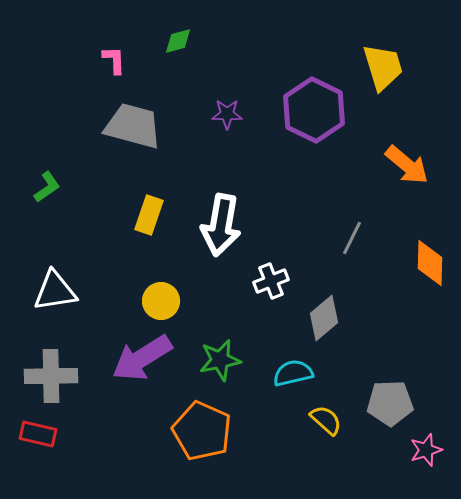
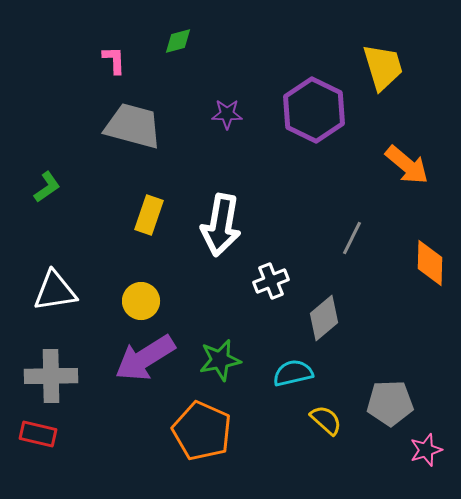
yellow circle: moved 20 px left
purple arrow: moved 3 px right
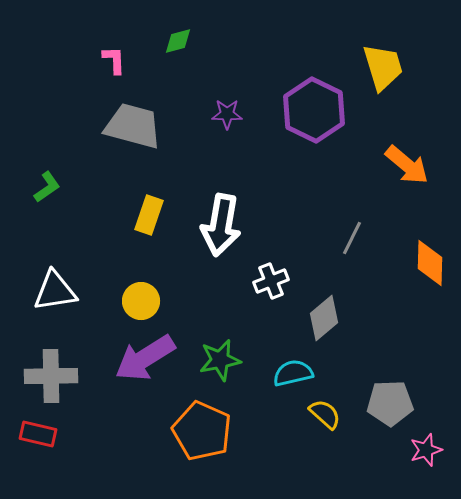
yellow semicircle: moved 1 px left, 6 px up
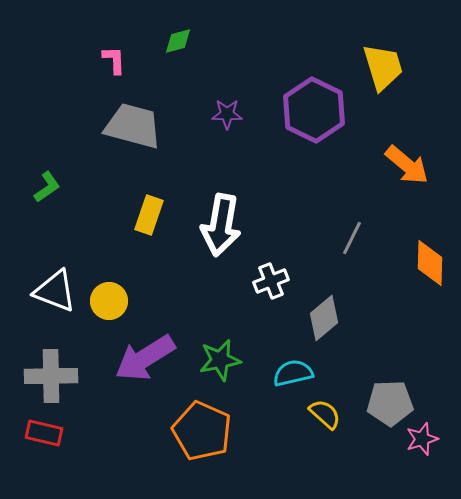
white triangle: rotated 30 degrees clockwise
yellow circle: moved 32 px left
red rectangle: moved 6 px right, 1 px up
pink star: moved 4 px left, 11 px up
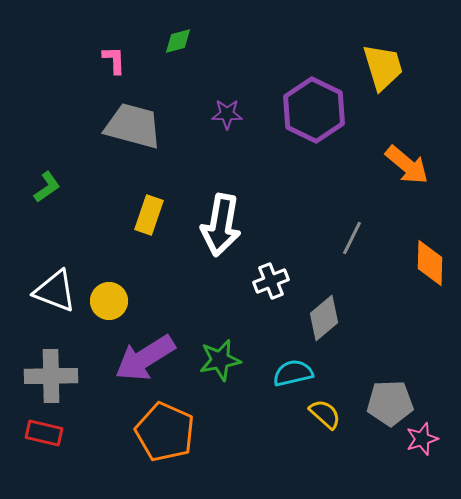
orange pentagon: moved 37 px left, 1 px down
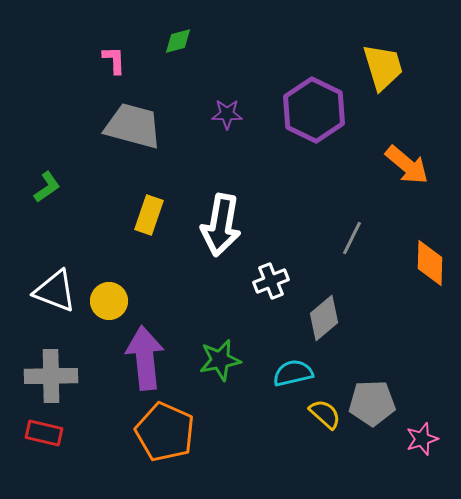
purple arrow: rotated 116 degrees clockwise
gray pentagon: moved 18 px left
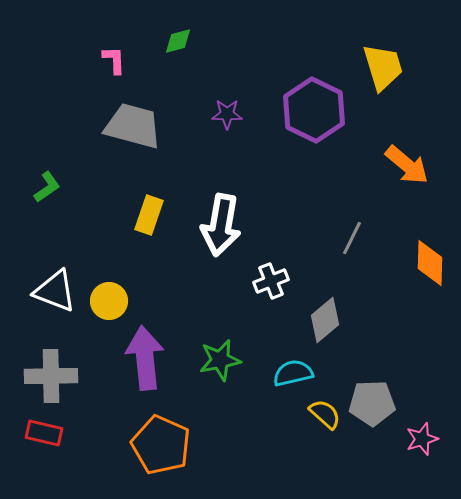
gray diamond: moved 1 px right, 2 px down
orange pentagon: moved 4 px left, 13 px down
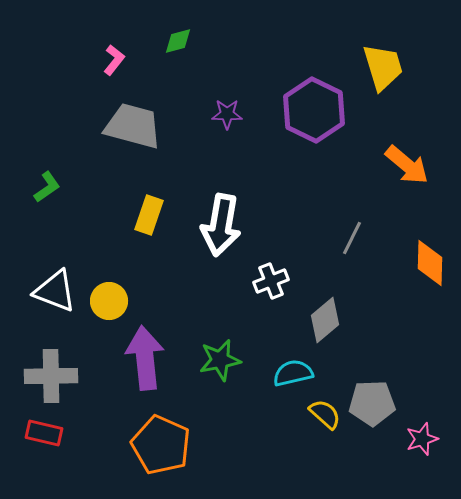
pink L-shape: rotated 40 degrees clockwise
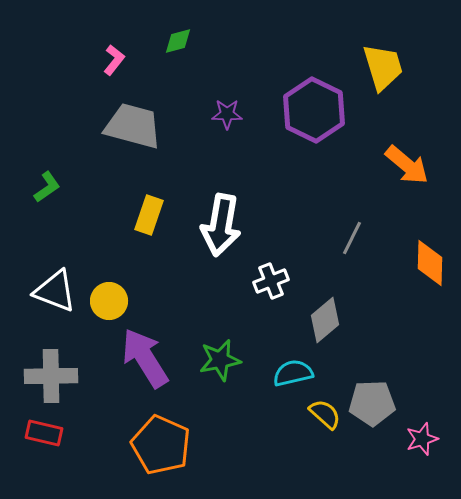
purple arrow: rotated 26 degrees counterclockwise
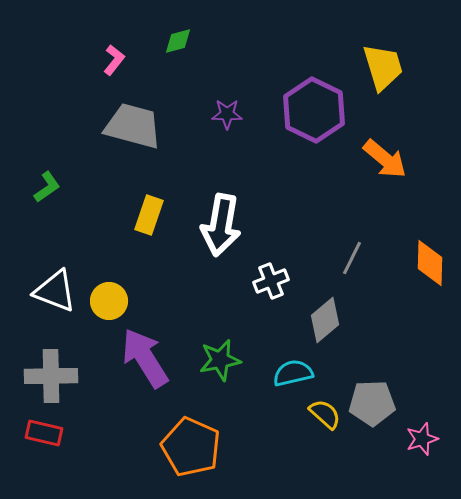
orange arrow: moved 22 px left, 6 px up
gray line: moved 20 px down
orange pentagon: moved 30 px right, 2 px down
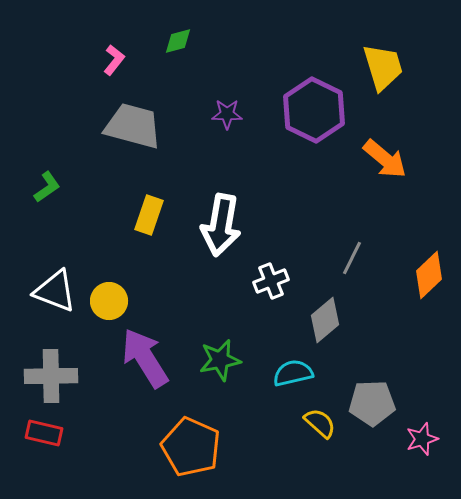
orange diamond: moved 1 px left, 12 px down; rotated 45 degrees clockwise
yellow semicircle: moved 5 px left, 9 px down
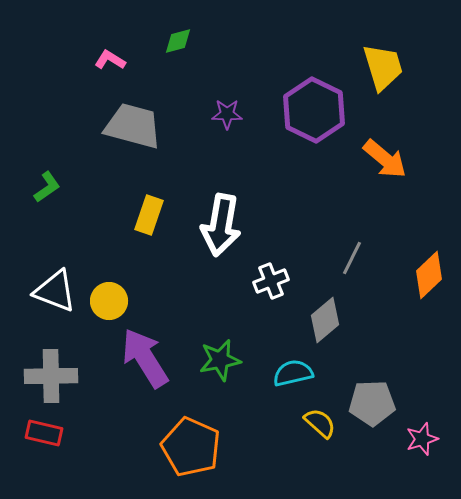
pink L-shape: moved 4 px left; rotated 96 degrees counterclockwise
